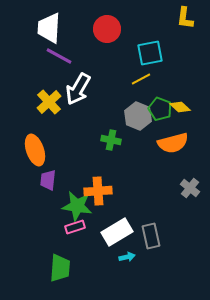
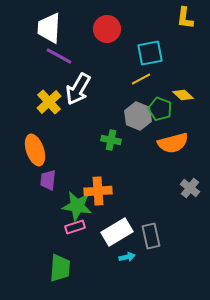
yellow diamond: moved 3 px right, 12 px up
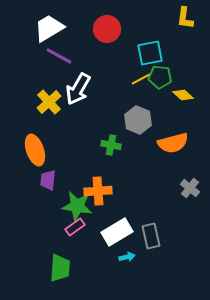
white trapezoid: rotated 56 degrees clockwise
green pentagon: moved 32 px up; rotated 15 degrees counterclockwise
gray hexagon: moved 4 px down
green cross: moved 5 px down
pink rectangle: rotated 18 degrees counterclockwise
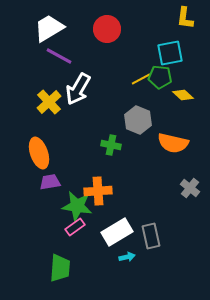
cyan square: moved 20 px right
orange semicircle: rotated 28 degrees clockwise
orange ellipse: moved 4 px right, 3 px down
purple trapezoid: moved 2 px right, 2 px down; rotated 75 degrees clockwise
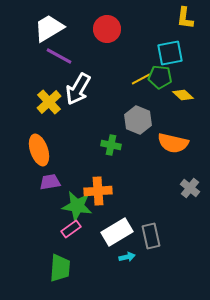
orange ellipse: moved 3 px up
pink rectangle: moved 4 px left, 2 px down
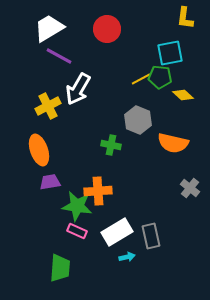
yellow cross: moved 1 px left, 4 px down; rotated 15 degrees clockwise
pink rectangle: moved 6 px right, 2 px down; rotated 60 degrees clockwise
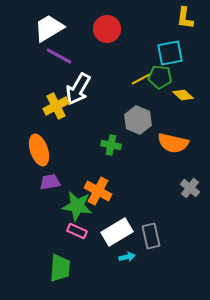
yellow cross: moved 8 px right
orange cross: rotated 32 degrees clockwise
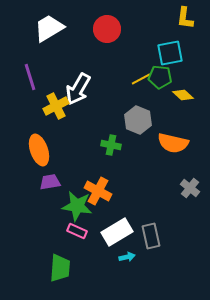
purple line: moved 29 px left, 21 px down; rotated 44 degrees clockwise
